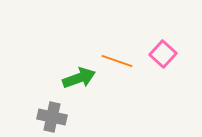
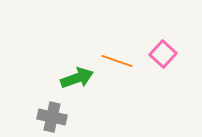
green arrow: moved 2 px left
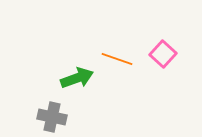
orange line: moved 2 px up
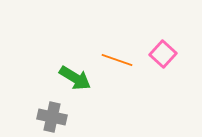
orange line: moved 1 px down
green arrow: moved 2 px left; rotated 52 degrees clockwise
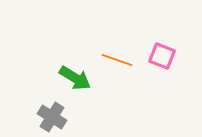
pink square: moved 1 px left, 2 px down; rotated 20 degrees counterclockwise
gray cross: rotated 20 degrees clockwise
